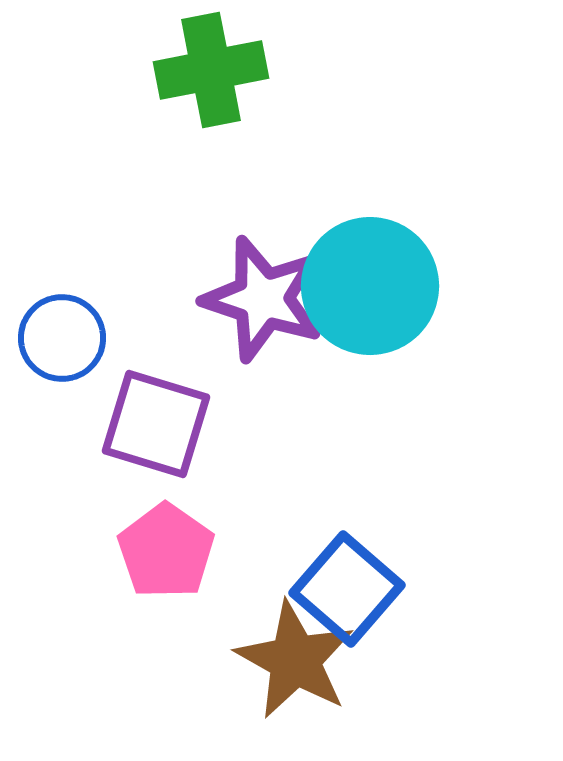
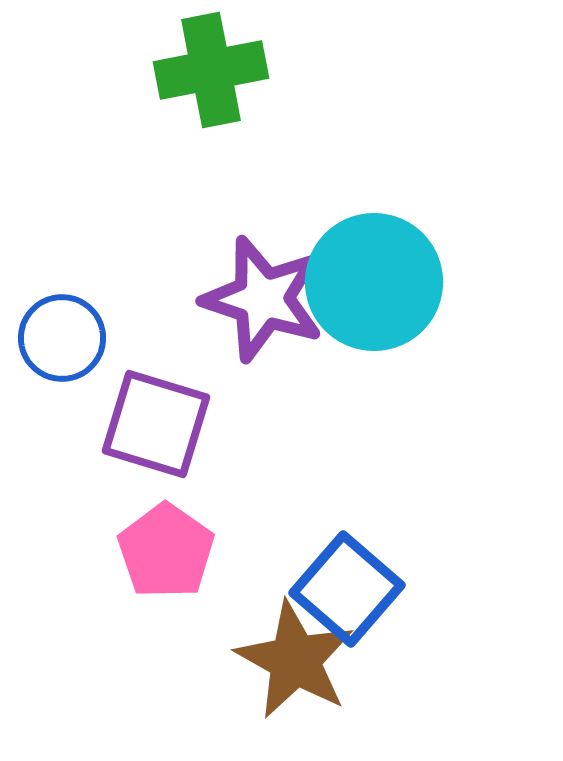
cyan circle: moved 4 px right, 4 px up
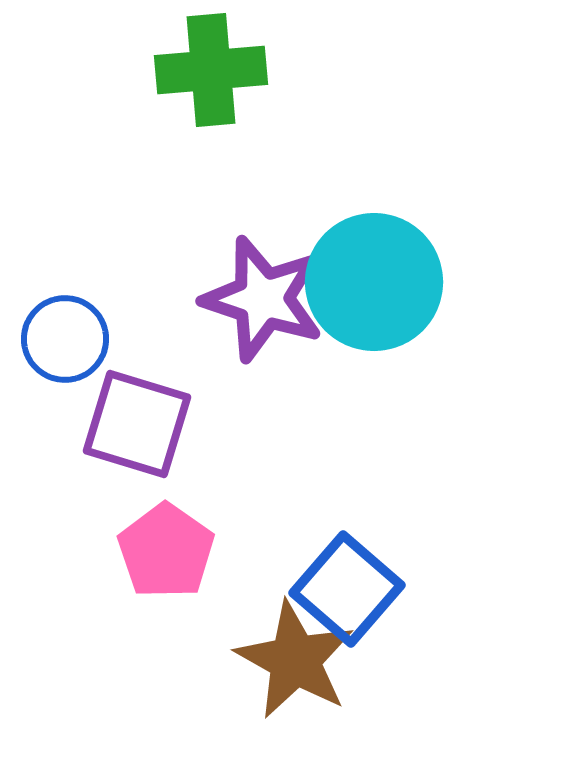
green cross: rotated 6 degrees clockwise
blue circle: moved 3 px right, 1 px down
purple square: moved 19 px left
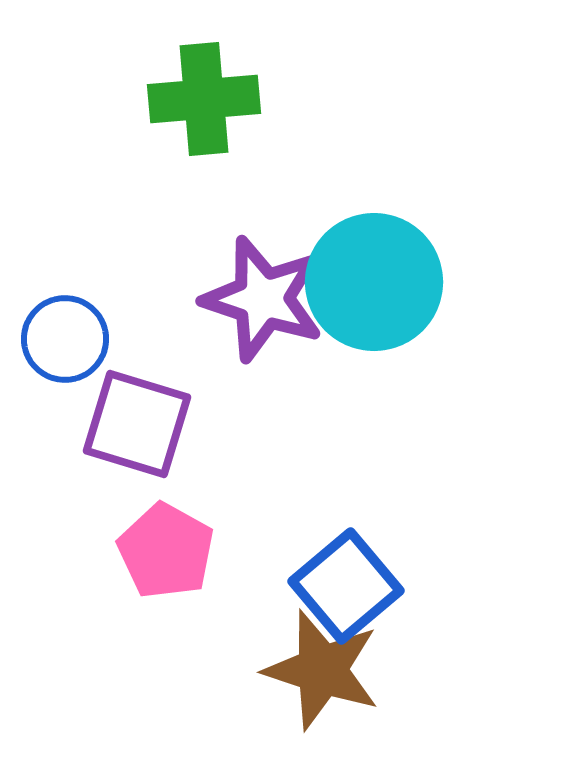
green cross: moved 7 px left, 29 px down
pink pentagon: rotated 6 degrees counterclockwise
blue square: moved 1 px left, 3 px up; rotated 9 degrees clockwise
brown star: moved 27 px right, 10 px down; rotated 11 degrees counterclockwise
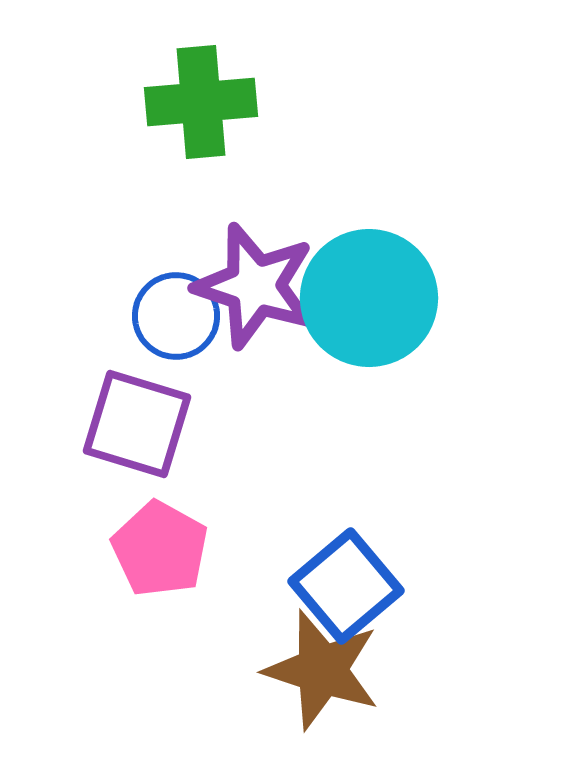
green cross: moved 3 px left, 3 px down
cyan circle: moved 5 px left, 16 px down
purple star: moved 8 px left, 13 px up
blue circle: moved 111 px right, 23 px up
pink pentagon: moved 6 px left, 2 px up
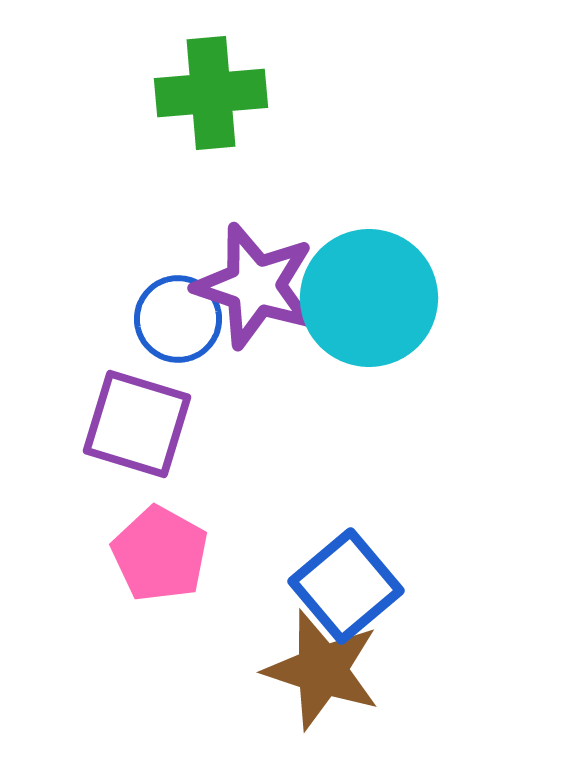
green cross: moved 10 px right, 9 px up
blue circle: moved 2 px right, 3 px down
pink pentagon: moved 5 px down
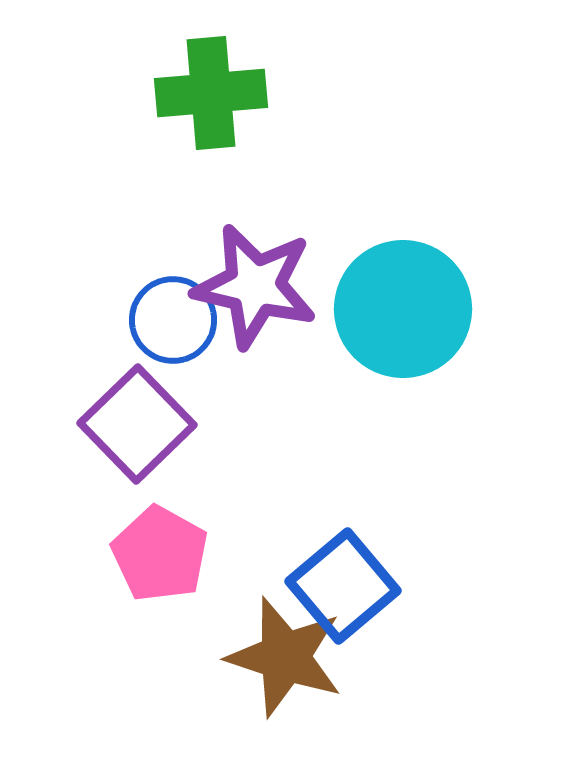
purple star: rotated 5 degrees counterclockwise
cyan circle: moved 34 px right, 11 px down
blue circle: moved 5 px left, 1 px down
purple square: rotated 29 degrees clockwise
blue square: moved 3 px left
brown star: moved 37 px left, 13 px up
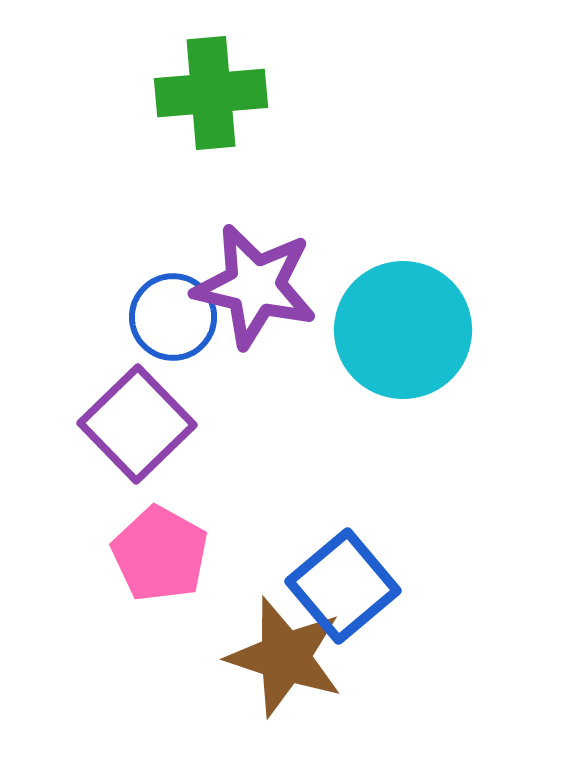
cyan circle: moved 21 px down
blue circle: moved 3 px up
